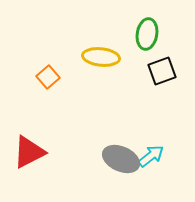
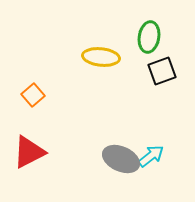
green ellipse: moved 2 px right, 3 px down
orange square: moved 15 px left, 18 px down
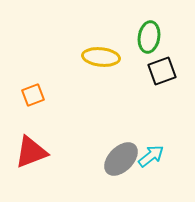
orange square: rotated 20 degrees clockwise
red triangle: moved 2 px right; rotated 6 degrees clockwise
gray ellipse: rotated 69 degrees counterclockwise
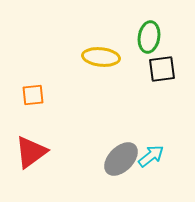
black square: moved 2 px up; rotated 12 degrees clockwise
orange square: rotated 15 degrees clockwise
red triangle: rotated 15 degrees counterclockwise
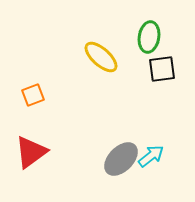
yellow ellipse: rotated 36 degrees clockwise
orange square: rotated 15 degrees counterclockwise
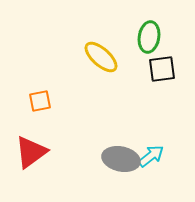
orange square: moved 7 px right, 6 px down; rotated 10 degrees clockwise
gray ellipse: rotated 57 degrees clockwise
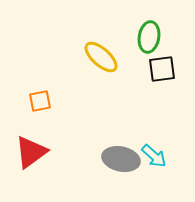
cyan arrow: moved 3 px right; rotated 80 degrees clockwise
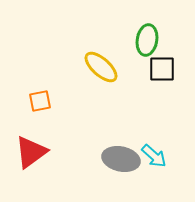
green ellipse: moved 2 px left, 3 px down
yellow ellipse: moved 10 px down
black square: rotated 8 degrees clockwise
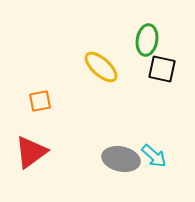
black square: rotated 12 degrees clockwise
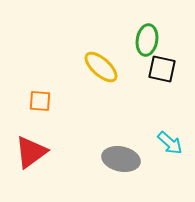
orange square: rotated 15 degrees clockwise
cyan arrow: moved 16 px right, 13 px up
